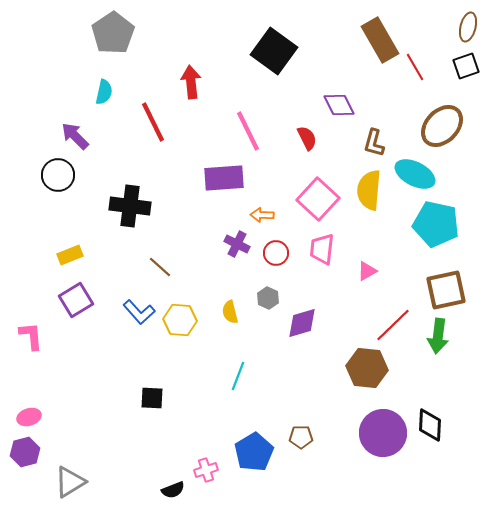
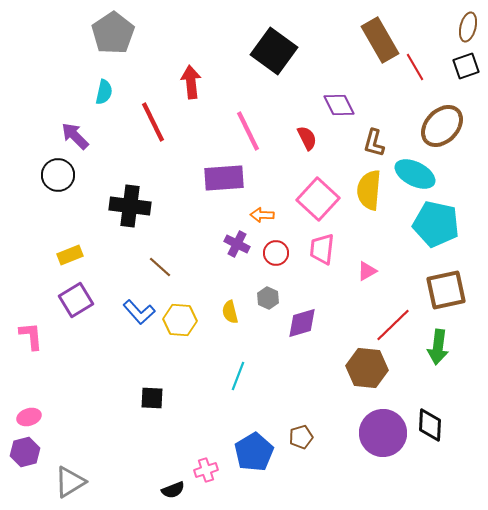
green arrow at (438, 336): moved 11 px down
brown pentagon at (301, 437): rotated 15 degrees counterclockwise
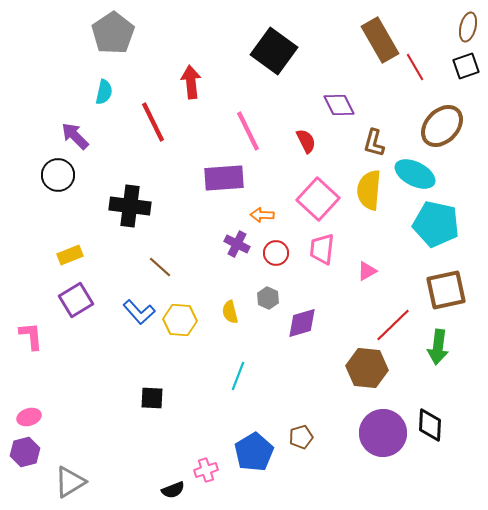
red semicircle at (307, 138): moved 1 px left, 3 px down
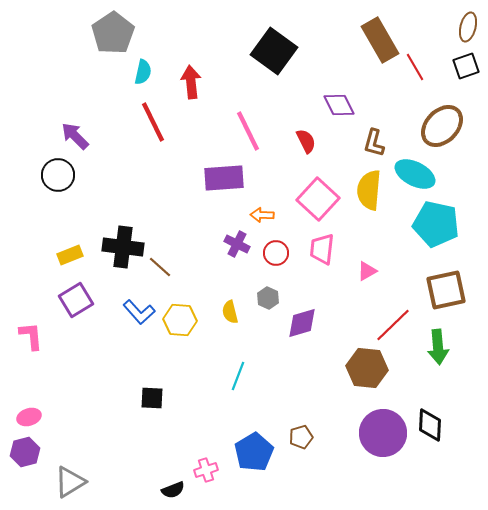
cyan semicircle at (104, 92): moved 39 px right, 20 px up
black cross at (130, 206): moved 7 px left, 41 px down
green arrow at (438, 347): rotated 12 degrees counterclockwise
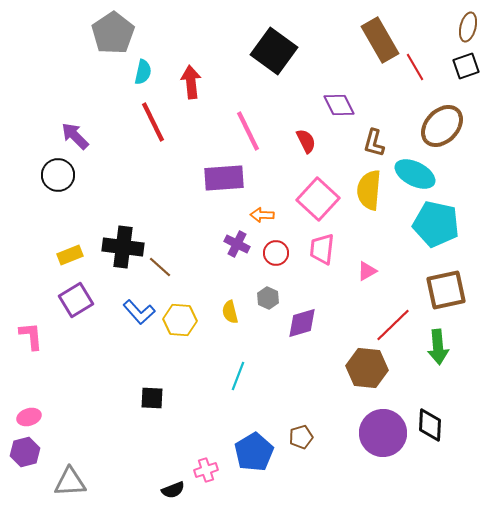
gray triangle at (70, 482): rotated 28 degrees clockwise
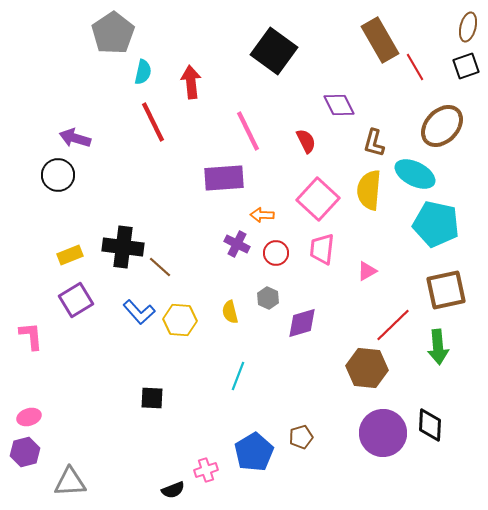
purple arrow at (75, 136): moved 2 px down; rotated 28 degrees counterclockwise
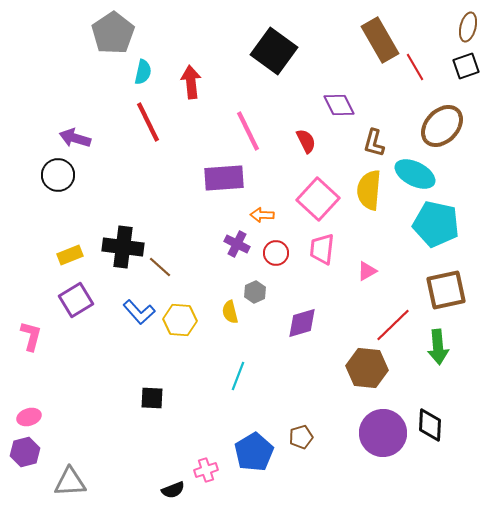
red line at (153, 122): moved 5 px left
gray hexagon at (268, 298): moved 13 px left, 6 px up; rotated 10 degrees clockwise
pink L-shape at (31, 336): rotated 20 degrees clockwise
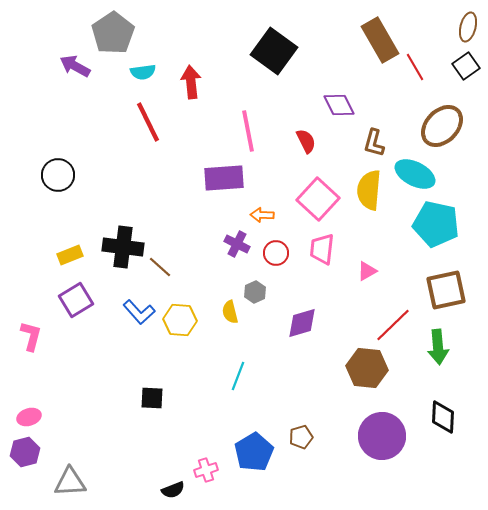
black square at (466, 66): rotated 16 degrees counterclockwise
cyan semicircle at (143, 72): rotated 70 degrees clockwise
pink line at (248, 131): rotated 15 degrees clockwise
purple arrow at (75, 138): moved 72 px up; rotated 12 degrees clockwise
black diamond at (430, 425): moved 13 px right, 8 px up
purple circle at (383, 433): moved 1 px left, 3 px down
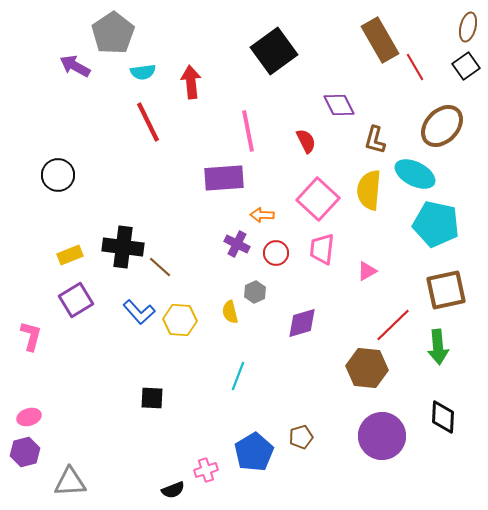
black square at (274, 51): rotated 18 degrees clockwise
brown L-shape at (374, 143): moved 1 px right, 3 px up
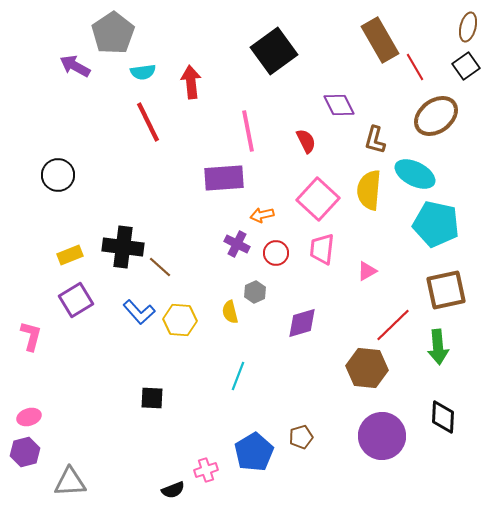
brown ellipse at (442, 126): moved 6 px left, 10 px up; rotated 9 degrees clockwise
orange arrow at (262, 215): rotated 15 degrees counterclockwise
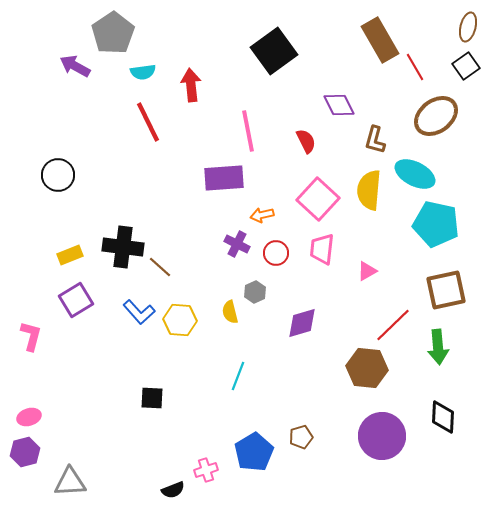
red arrow at (191, 82): moved 3 px down
